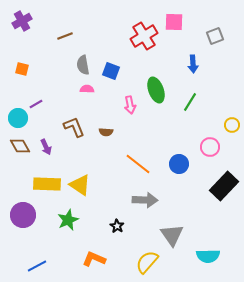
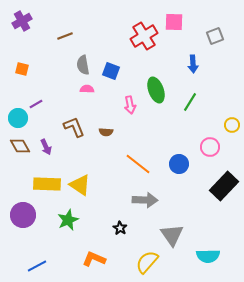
black star: moved 3 px right, 2 px down
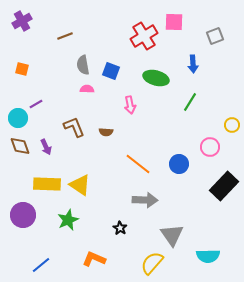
green ellipse: moved 12 px up; rotated 55 degrees counterclockwise
brown diamond: rotated 10 degrees clockwise
yellow semicircle: moved 5 px right, 1 px down
blue line: moved 4 px right, 1 px up; rotated 12 degrees counterclockwise
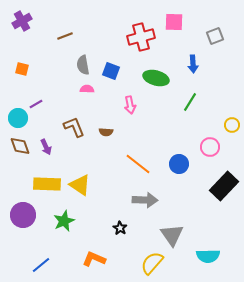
red cross: moved 3 px left, 1 px down; rotated 16 degrees clockwise
green star: moved 4 px left, 1 px down
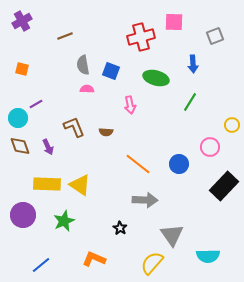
purple arrow: moved 2 px right
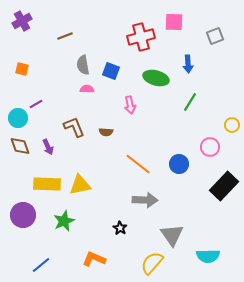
blue arrow: moved 5 px left
yellow triangle: rotated 45 degrees counterclockwise
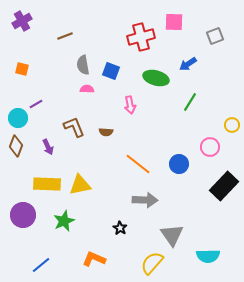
blue arrow: rotated 60 degrees clockwise
brown diamond: moved 4 px left; rotated 40 degrees clockwise
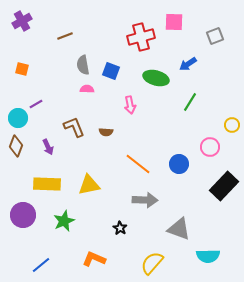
yellow triangle: moved 9 px right
gray triangle: moved 7 px right, 6 px up; rotated 35 degrees counterclockwise
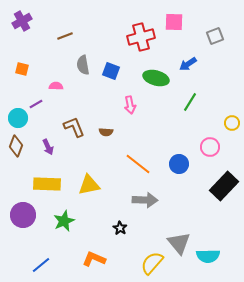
pink semicircle: moved 31 px left, 3 px up
yellow circle: moved 2 px up
gray triangle: moved 14 px down; rotated 30 degrees clockwise
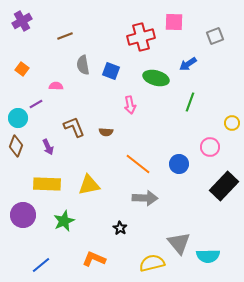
orange square: rotated 24 degrees clockwise
green line: rotated 12 degrees counterclockwise
gray arrow: moved 2 px up
yellow semicircle: rotated 35 degrees clockwise
